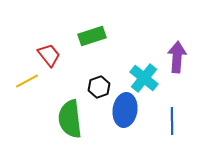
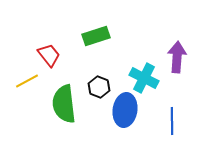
green rectangle: moved 4 px right
cyan cross: rotated 12 degrees counterclockwise
black hexagon: rotated 20 degrees counterclockwise
green semicircle: moved 6 px left, 15 px up
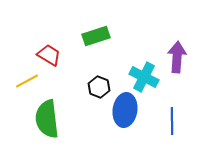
red trapezoid: rotated 20 degrees counterclockwise
cyan cross: moved 1 px up
green semicircle: moved 17 px left, 15 px down
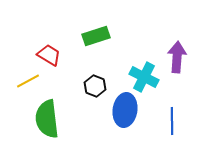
yellow line: moved 1 px right
black hexagon: moved 4 px left, 1 px up
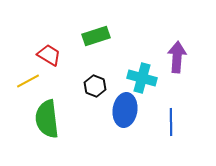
cyan cross: moved 2 px left, 1 px down; rotated 12 degrees counterclockwise
blue line: moved 1 px left, 1 px down
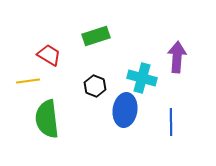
yellow line: rotated 20 degrees clockwise
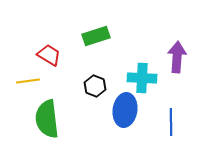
cyan cross: rotated 12 degrees counterclockwise
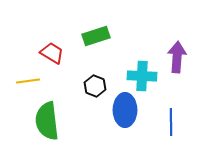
red trapezoid: moved 3 px right, 2 px up
cyan cross: moved 2 px up
blue ellipse: rotated 8 degrees counterclockwise
green semicircle: moved 2 px down
